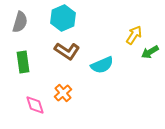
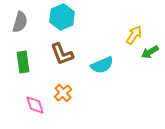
cyan hexagon: moved 1 px left, 1 px up
brown L-shape: moved 5 px left, 3 px down; rotated 35 degrees clockwise
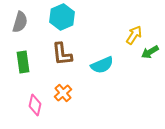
brown L-shape: rotated 15 degrees clockwise
pink diamond: rotated 30 degrees clockwise
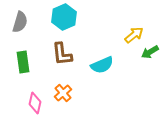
cyan hexagon: moved 2 px right
yellow arrow: rotated 18 degrees clockwise
pink diamond: moved 2 px up
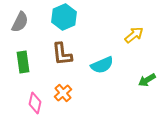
gray semicircle: rotated 10 degrees clockwise
green arrow: moved 3 px left, 28 px down
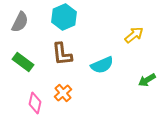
green rectangle: rotated 45 degrees counterclockwise
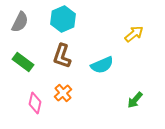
cyan hexagon: moved 1 px left, 2 px down
yellow arrow: moved 1 px up
brown L-shape: moved 2 px down; rotated 25 degrees clockwise
green arrow: moved 12 px left, 20 px down; rotated 18 degrees counterclockwise
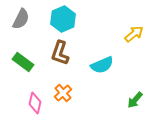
gray semicircle: moved 1 px right, 3 px up
brown L-shape: moved 2 px left, 3 px up
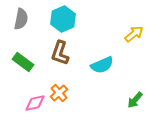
gray semicircle: rotated 15 degrees counterclockwise
orange cross: moved 4 px left
pink diamond: rotated 65 degrees clockwise
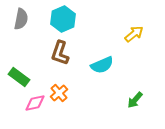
green rectangle: moved 4 px left, 15 px down
